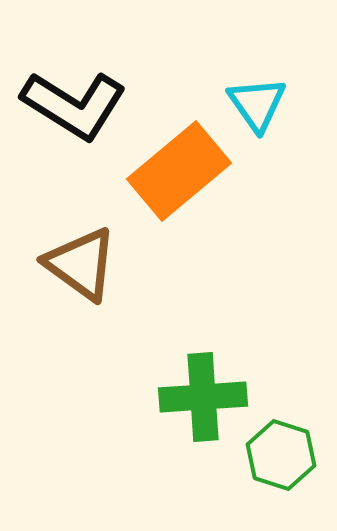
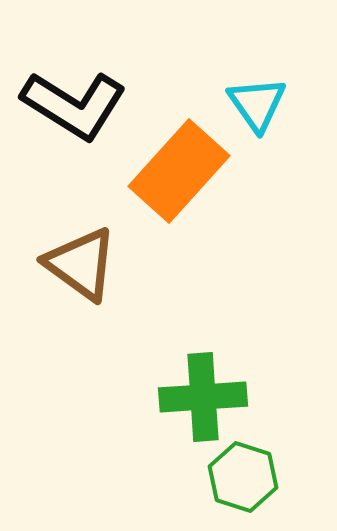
orange rectangle: rotated 8 degrees counterclockwise
green hexagon: moved 38 px left, 22 px down
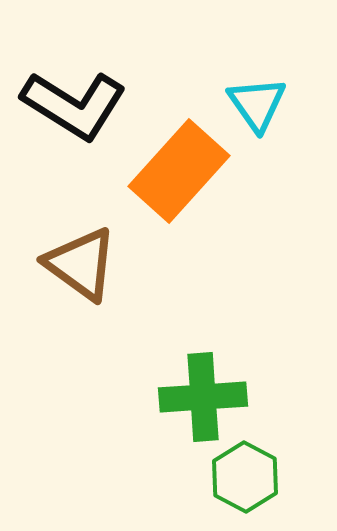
green hexagon: moved 2 px right; rotated 10 degrees clockwise
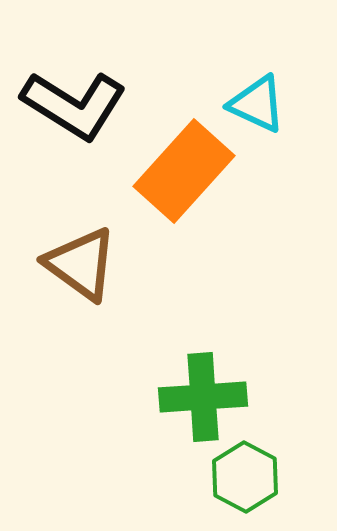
cyan triangle: rotated 30 degrees counterclockwise
orange rectangle: moved 5 px right
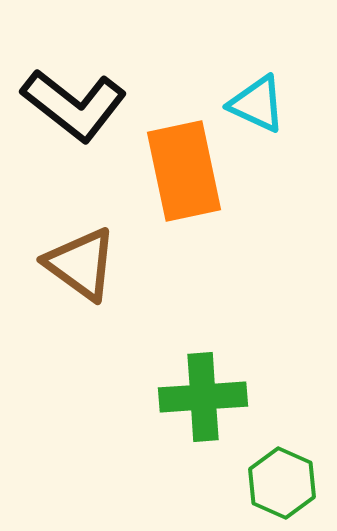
black L-shape: rotated 6 degrees clockwise
orange rectangle: rotated 54 degrees counterclockwise
green hexagon: moved 37 px right, 6 px down; rotated 4 degrees counterclockwise
